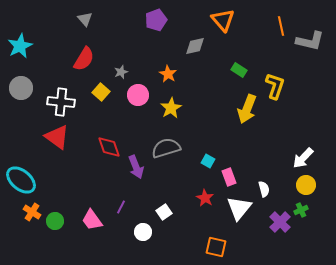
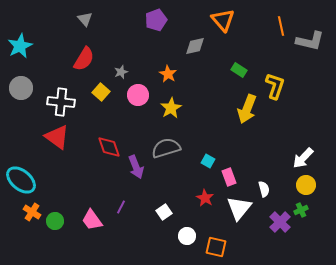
white circle: moved 44 px right, 4 px down
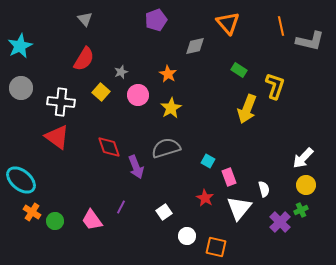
orange triangle: moved 5 px right, 3 px down
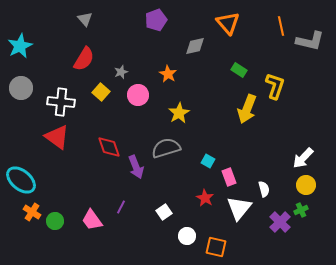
yellow star: moved 8 px right, 5 px down
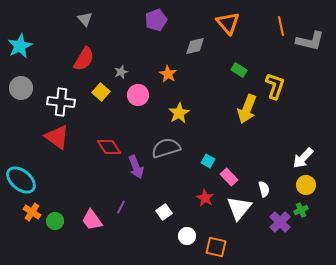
red diamond: rotated 15 degrees counterclockwise
pink rectangle: rotated 24 degrees counterclockwise
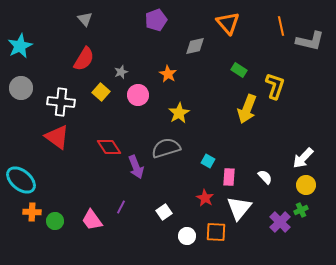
pink rectangle: rotated 48 degrees clockwise
white semicircle: moved 1 px right, 12 px up; rotated 28 degrees counterclockwise
orange cross: rotated 30 degrees counterclockwise
orange square: moved 15 px up; rotated 10 degrees counterclockwise
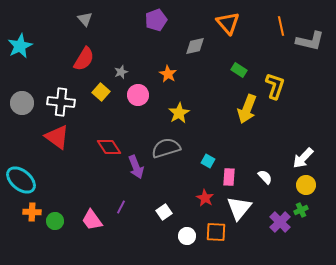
gray circle: moved 1 px right, 15 px down
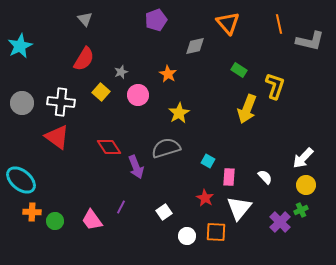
orange line: moved 2 px left, 2 px up
